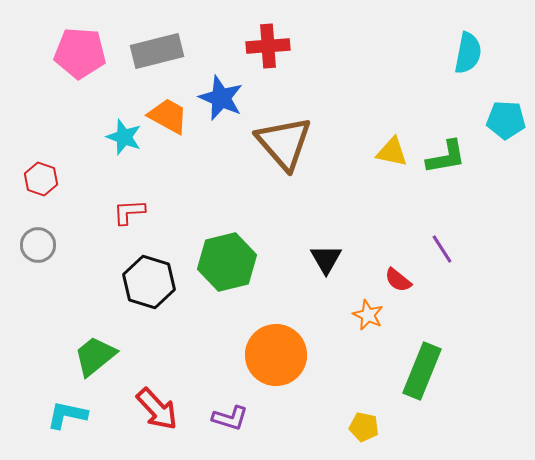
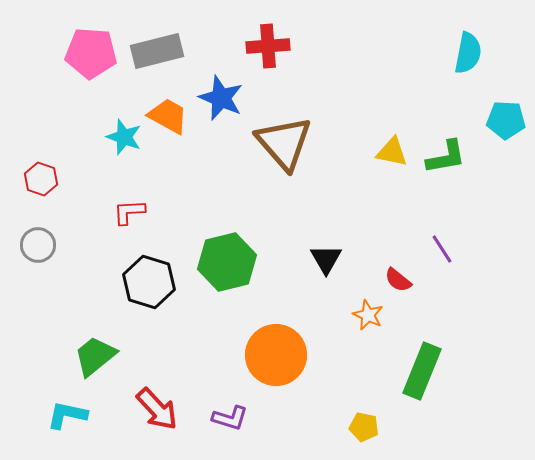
pink pentagon: moved 11 px right
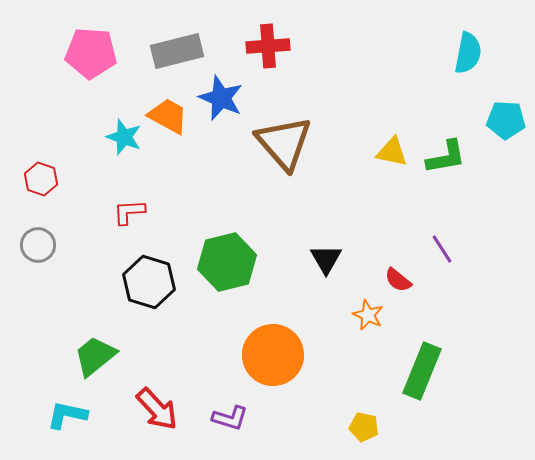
gray rectangle: moved 20 px right
orange circle: moved 3 px left
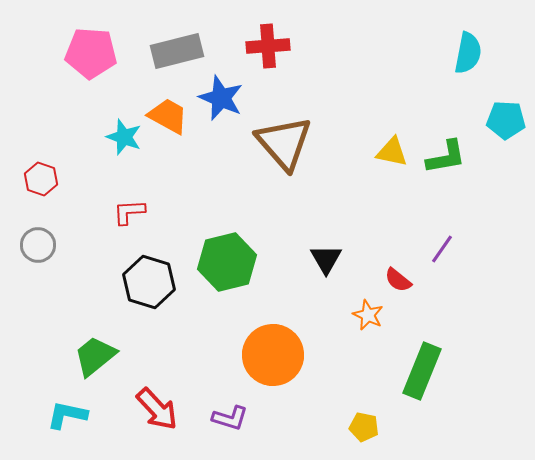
purple line: rotated 68 degrees clockwise
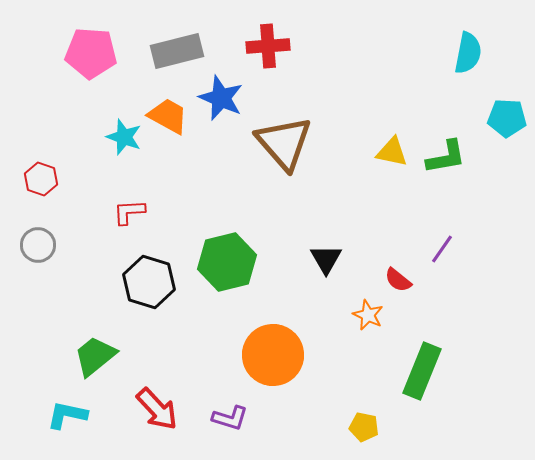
cyan pentagon: moved 1 px right, 2 px up
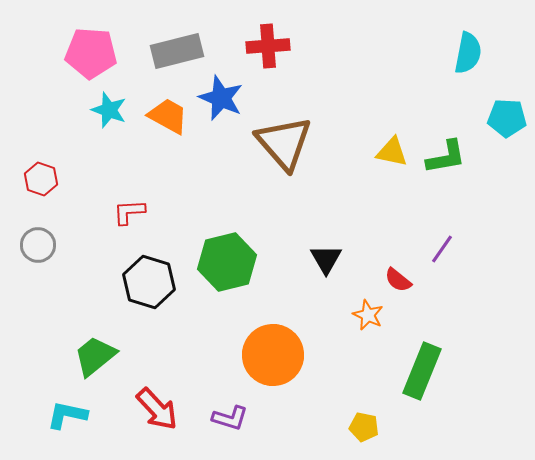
cyan star: moved 15 px left, 27 px up
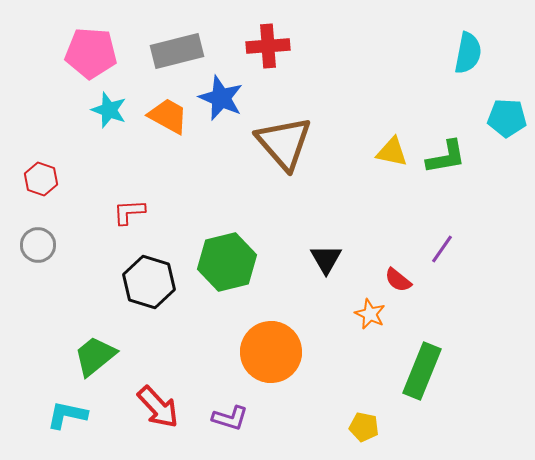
orange star: moved 2 px right, 1 px up
orange circle: moved 2 px left, 3 px up
red arrow: moved 1 px right, 2 px up
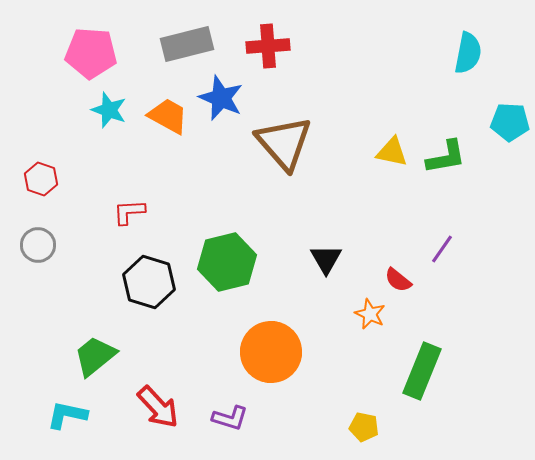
gray rectangle: moved 10 px right, 7 px up
cyan pentagon: moved 3 px right, 4 px down
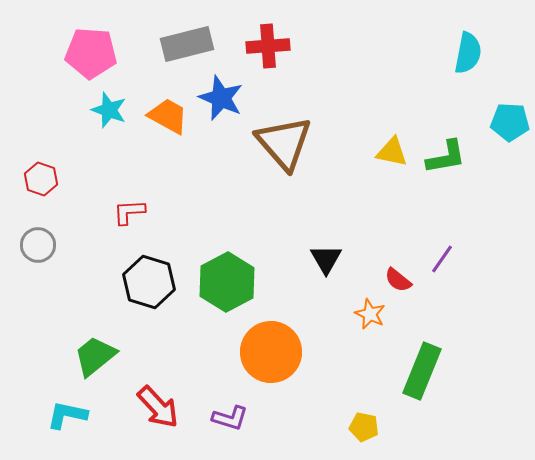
purple line: moved 10 px down
green hexagon: moved 20 px down; rotated 14 degrees counterclockwise
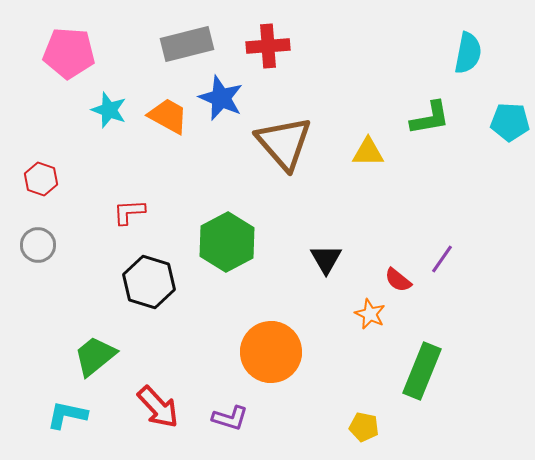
pink pentagon: moved 22 px left
yellow triangle: moved 24 px left; rotated 12 degrees counterclockwise
green L-shape: moved 16 px left, 39 px up
green hexagon: moved 40 px up
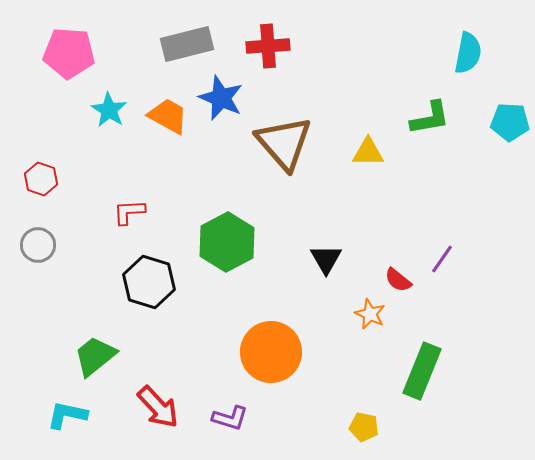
cyan star: rotated 12 degrees clockwise
